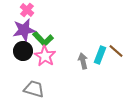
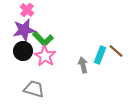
gray arrow: moved 4 px down
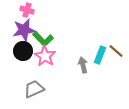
pink cross: rotated 24 degrees counterclockwise
gray trapezoid: rotated 40 degrees counterclockwise
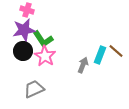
green L-shape: rotated 10 degrees clockwise
gray arrow: rotated 35 degrees clockwise
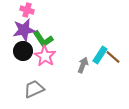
brown line: moved 3 px left, 6 px down
cyan rectangle: rotated 12 degrees clockwise
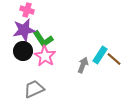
brown line: moved 1 px right, 2 px down
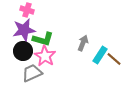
green L-shape: rotated 40 degrees counterclockwise
gray arrow: moved 22 px up
gray trapezoid: moved 2 px left, 16 px up
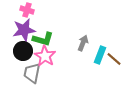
cyan rectangle: rotated 12 degrees counterclockwise
gray trapezoid: rotated 55 degrees counterclockwise
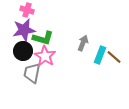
green L-shape: moved 1 px up
brown line: moved 2 px up
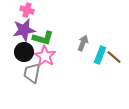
black circle: moved 1 px right, 1 px down
